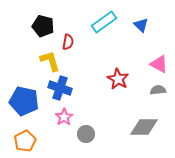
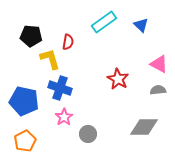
black pentagon: moved 12 px left, 10 px down; rotated 10 degrees counterclockwise
yellow L-shape: moved 2 px up
gray circle: moved 2 px right
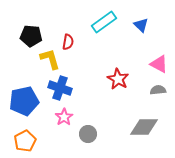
blue pentagon: rotated 24 degrees counterclockwise
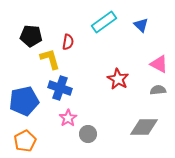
pink star: moved 4 px right, 1 px down
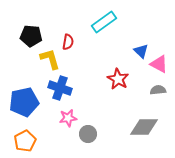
blue triangle: moved 26 px down
blue pentagon: moved 1 px down
pink star: rotated 24 degrees clockwise
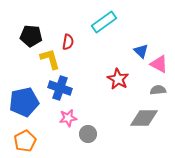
gray diamond: moved 9 px up
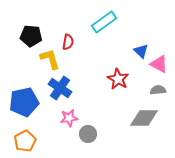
blue cross: rotated 15 degrees clockwise
pink star: moved 1 px right
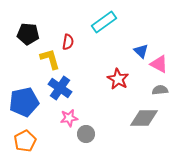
black pentagon: moved 3 px left, 2 px up
gray semicircle: moved 2 px right
gray circle: moved 2 px left
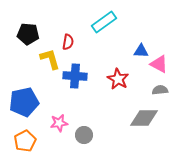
blue triangle: rotated 42 degrees counterclockwise
blue cross: moved 15 px right, 12 px up; rotated 30 degrees counterclockwise
pink star: moved 10 px left, 5 px down
gray circle: moved 2 px left, 1 px down
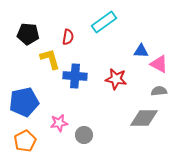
red semicircle: moved 5 px up
red star: moved 2 px left; rotated 20 degrees counterclockwise
gray semicircle: moved 1 px left, 1 px down
